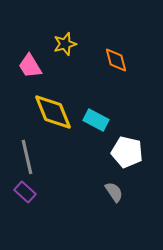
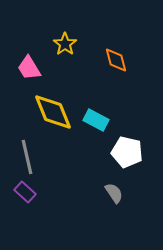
yellow star: rotated 20 degrees counterclockwise
pink trapezoid: moved 1 px left, 2 px down
gray semicircle: moved 1 px down
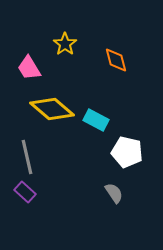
yellow diamond: moved 1 px left, 3 px up; rotated 27 degrees counterclockwise
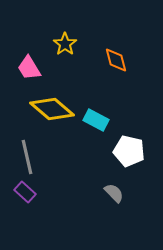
white pentagon: moved 2 px right, 1 px up
gray semicircle: rotated 10 degrees counterclockwise
